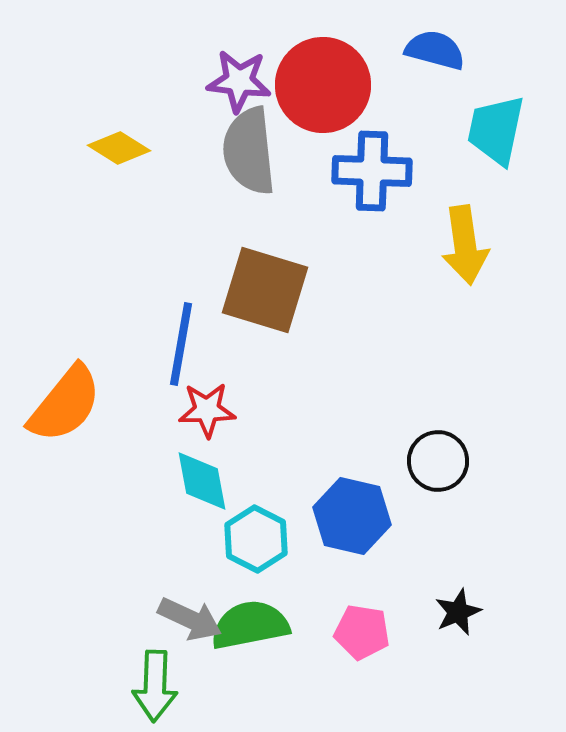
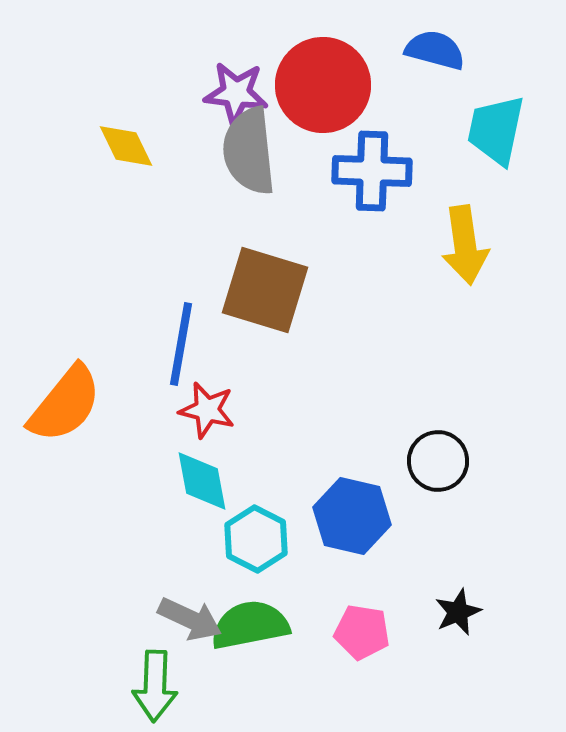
purple star: moved 3 px left, 12 px down
yellow diamond: moved 7 px right, 2 px up; rotated 32 degrees clockwise
red star: rotated 16 degrees clockwise
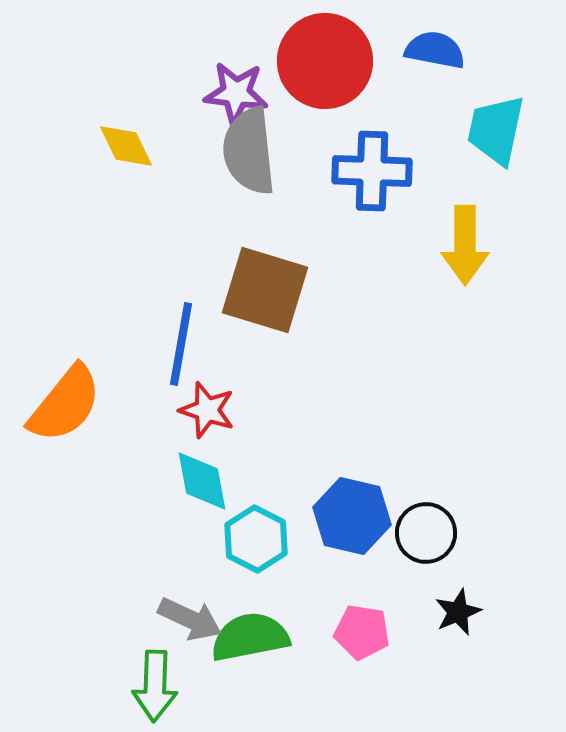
blue semicircle: rotated 4 degrees counterclockwise
red circle: moved 2 px right, 24 px up
yellow arrow: rotated 8 degrees clockwise
red star: rotated 4 degrees clockwise
black circle: moved 12 px left, 72 px down
green semicircle: moved 12 px down
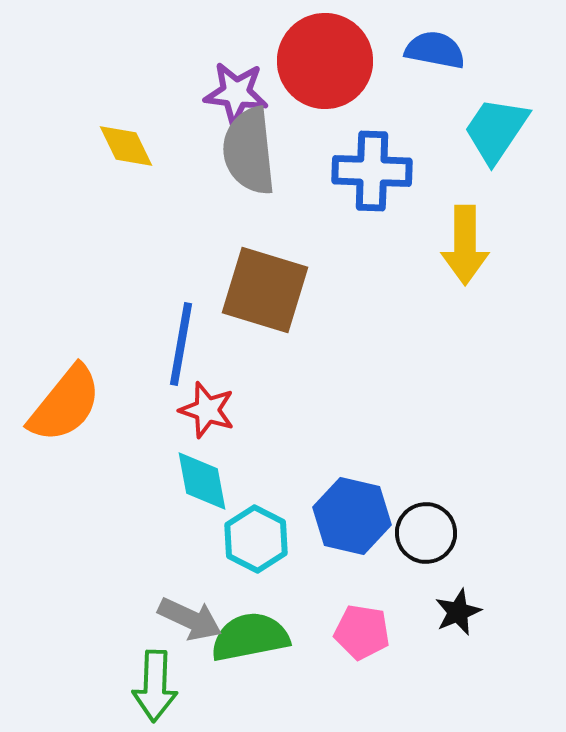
cyan trapezoid: rotated 22 degrees clockwise
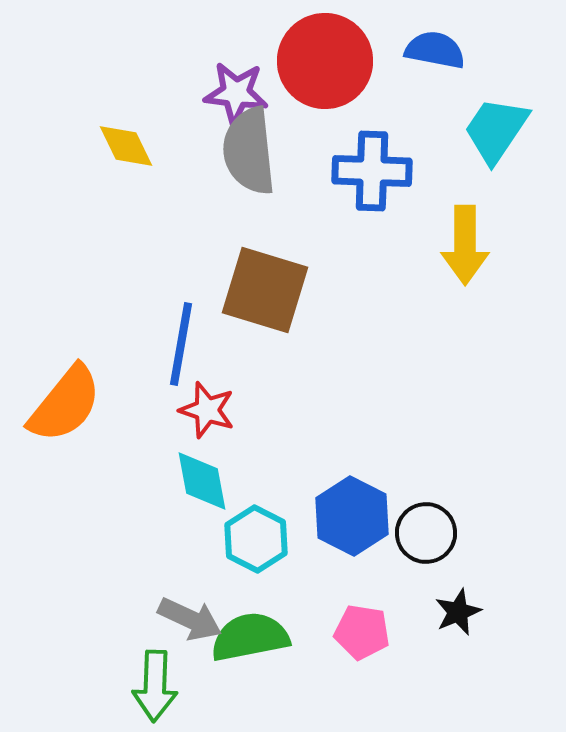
blue hexagon: rotated 14 degrees clockwise
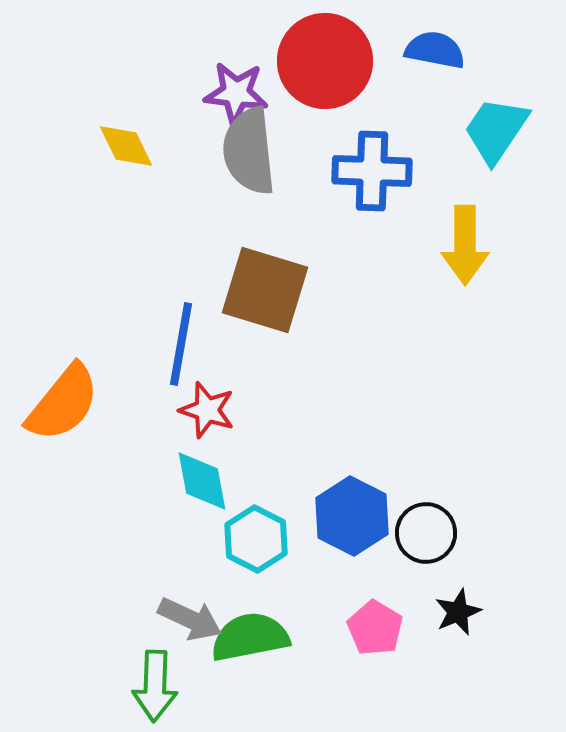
orange semicircle: moved 2 px left, 1 px up
pink pentagon: moved 13 px right, 4 px up; rotated 22 degrees clockwise
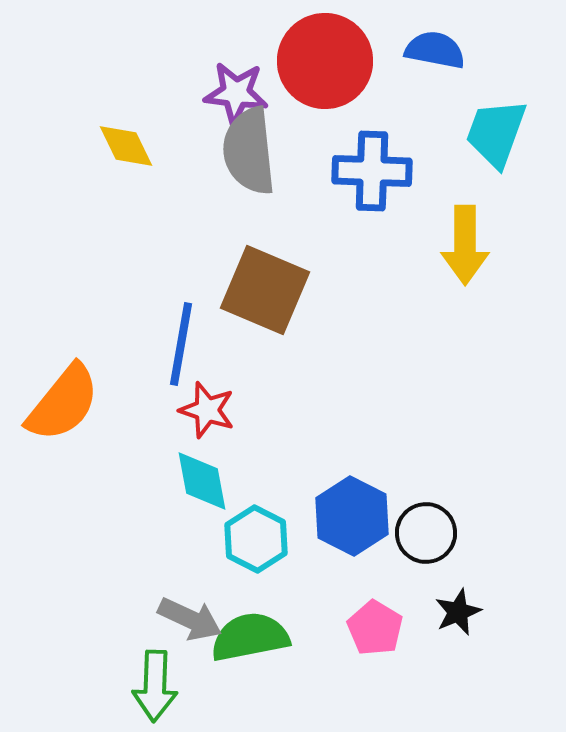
cyan trapezoid: moved 3 px down; rotated 14 degrees counterclockwise
brown square: rotated 6 degrees clockwise
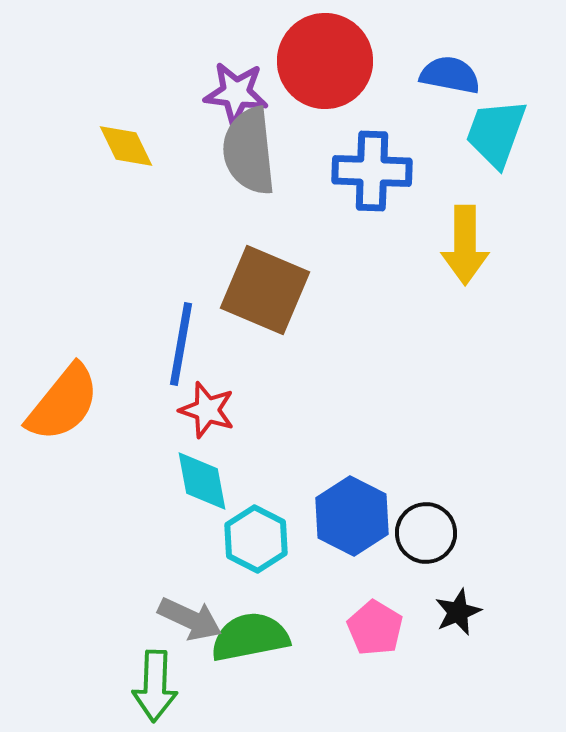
blue semicircle: moved 15 px right, 25 px down
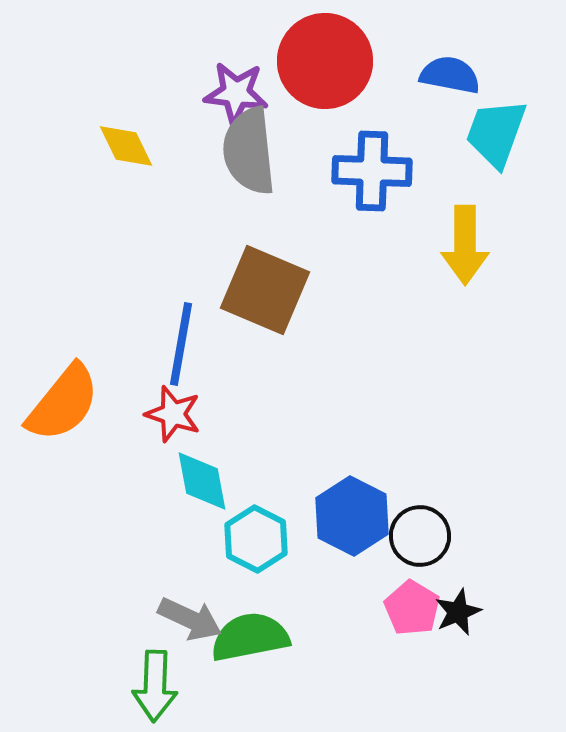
red star: moved 34 px left, 4 px down
black circle: moved 6 px left, 3 px down
pink pentagon: moved 37 px right, 20 px up
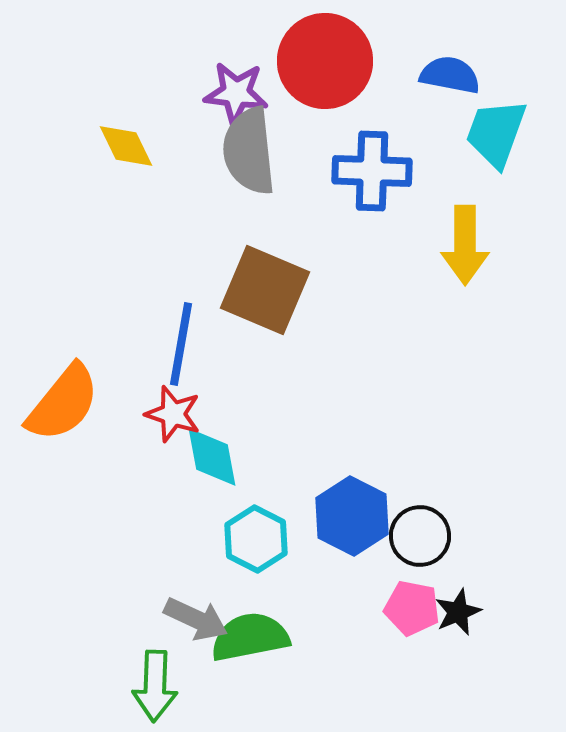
cyan diamond: moved 10 px right, 24 px up
pink pentagon: rotated 20 degrees counterclockwise
gray arrow: moved 6 px right
